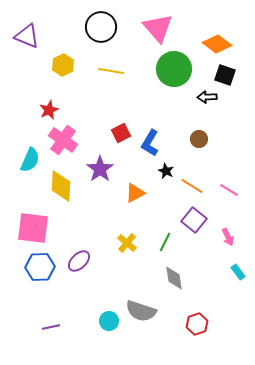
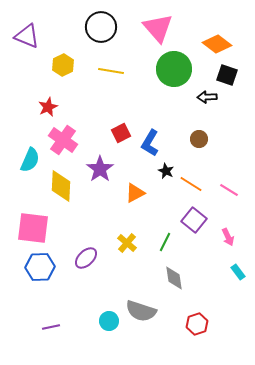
black square: moved 2 px right
red star: moved 1 px left, 3 px up
orange line: moved 1 px left, 2 px up
purple ellipse: moved 7 px right, 3 px up
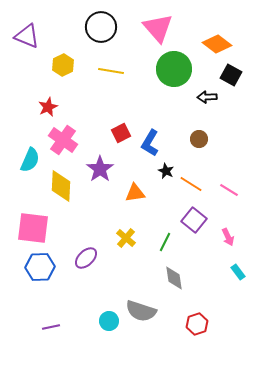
black square: moved 4 px right; rotated 10 degrees clockwise
orange triangle: rotated 20 degrees clockwise
yellow cross: moved 1 px left, 5 px up
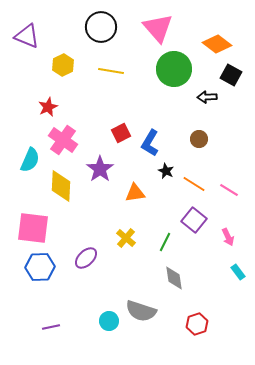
orange line: moved 3 px right
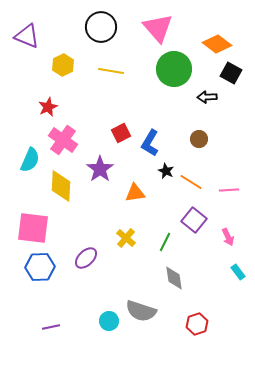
black square: moved 2 px up
orange line: moved 3 px left, 2 px up
pink line: rotated 36 degrees counterclockwise
